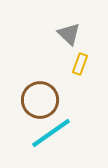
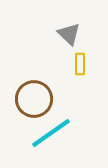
yellow rectangle: rotated 20 degrees counterclockwise
brown circle: moved 6 px left, 1 px up
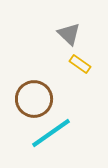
yellow rectangle: rotated 55 degrees counterclockwise
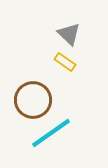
yellow rectangle: moved 15 px left, 2 px up
brown circle: moved 1 px left, 1 px down
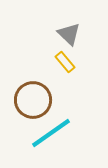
yellow rectangle: rotated 15 degrees clockwise
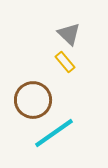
cyan line: moved 3 px right
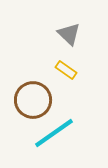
yellow rectangle: moved 1 px right, 8 px down; rotated 15 degrees counterclockwise
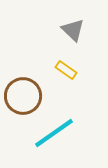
gray triangle: moved 4 px right, 4 px up
brown circle: moved 10 px left, 4 px up
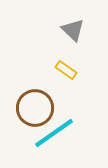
brown circle: moved 12 px right, 12 px down
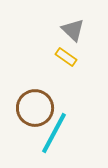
yellow rectangle: moved 13 px up
cyan line: rotated 27 degrees counterclockwise
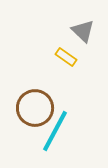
gray triangle: moved 10 px right, 1 px down
cyan line: moved 1 px right, 2 px up
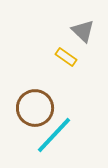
cyan line: moved 1 px left, 4 px down; rotated 15 degrees clockwise
